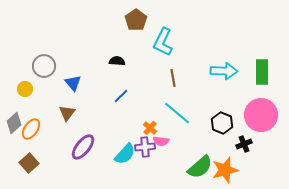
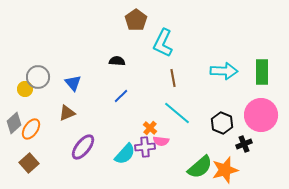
cyan L-shape: moved 1 px down
gray circle: moved 6 px left, 11 px down
brown triangle: rotated 30 degrees clockwise
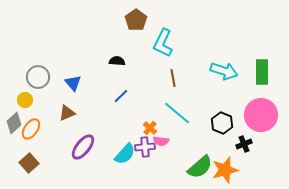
cyan arrow: rotated 16 degrees clockwise
yellow circle: moved 11 px down
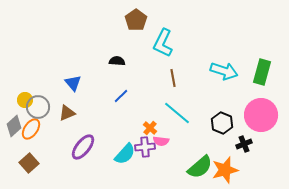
green rectangle: rotated 15 degrees clockwise
gray circle: moved 30 px down
gray diamond: moved 3 px down
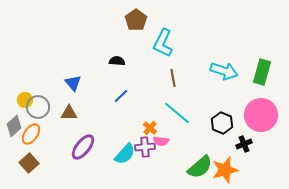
brown triangle: moved 2 px right; rotated 24 degrees clockwise
orange ellipse: moved 5 px down
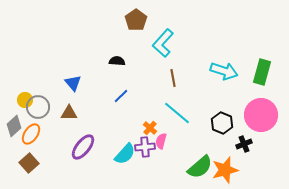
cyan L-shape: rotated 16 degrees clockwise
pink semicircle: rotated 98 degrees clockwise
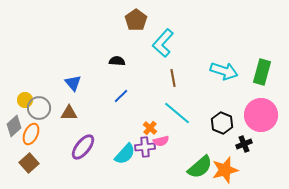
gray circle: moved 1 px right, 1 px down
orange ellipse: rotated 10 degrees counterclockwise
pink semicircle: rotated 119 degrees counterclockwise
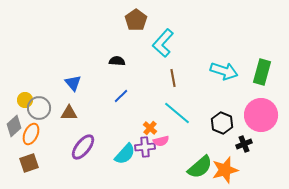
brown square: rotated 24 degrees clockwise
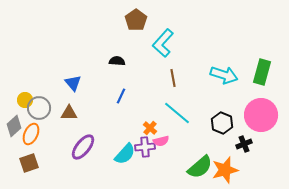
cyan arrow: moved 4 px down
blue line: rotated 21 degrees counterclockwise
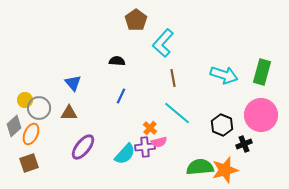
black hexagon: moved 2 px down
pink semicircle: moved 2 px left, 1 px down
green semicircle: rotated 144 degrees counterclockwise
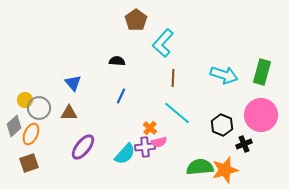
brown line: rotated 12 degrees clockwise
